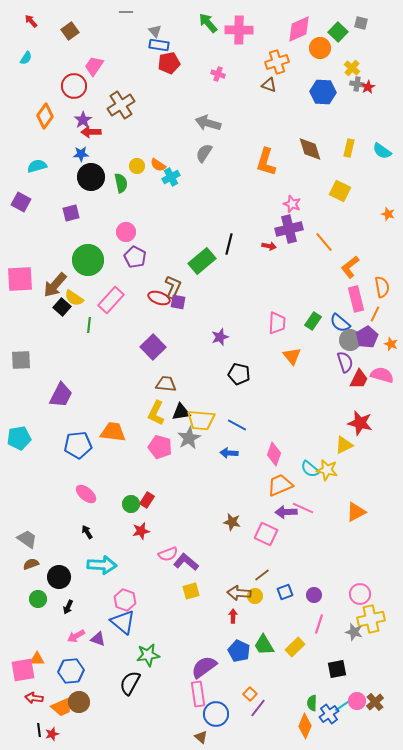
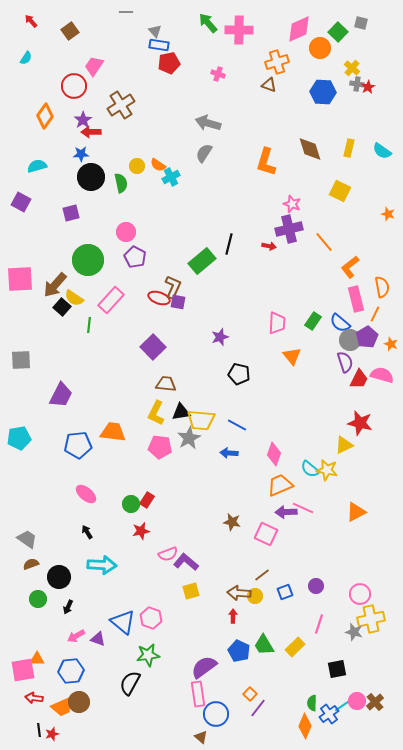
pink pentagon at (160, 447): rotated 10 degrees counterclockwise
purple circle at (314, 595): moved 2 px right, 9 px up
pink hexagon at (125, 600): moved 26 px right, 18 px down
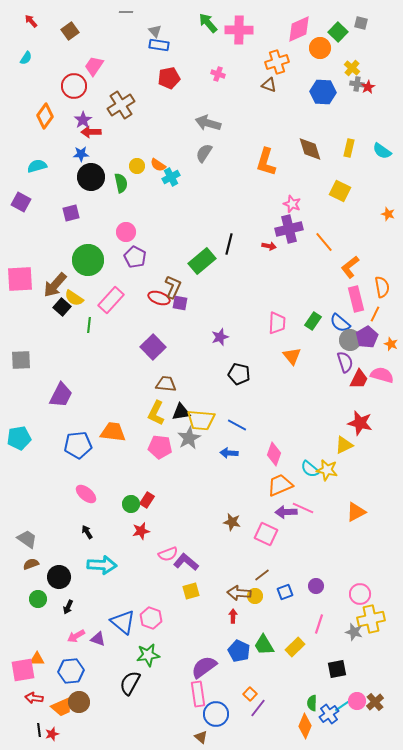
red pentagon at (169, 63): moved 15 px down
purple square at (178, 302): moved 2 px right, 1 px down
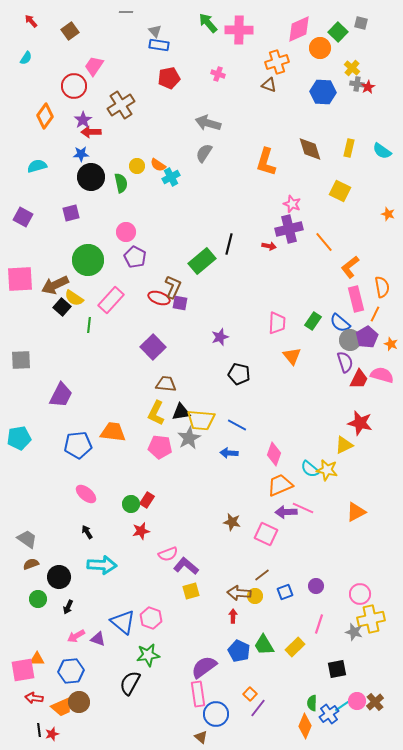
purple square at (21, 202): moved 2 px right, 15 px down
brown arrow at (55, 285): rotated 24 degrees clockwise
purple L-shape at (186, 562): moved 4 px down
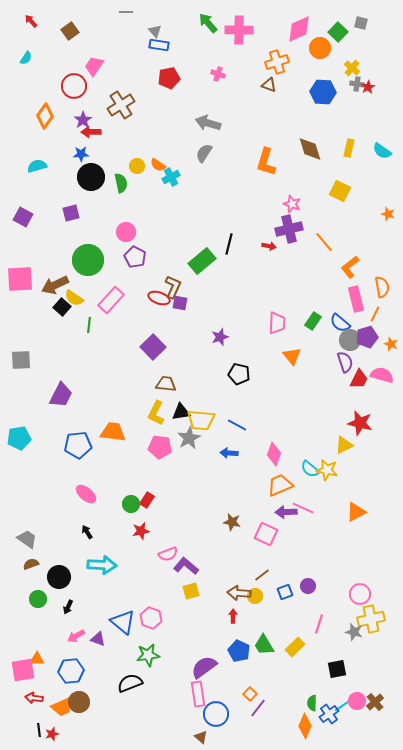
purple pentagon at (367, 337): rotated 15 degrees clockwise
purple circle at (316, 586): moved 8 px left
black semicircle at (130, 683): rotated 40 degrees clockwise
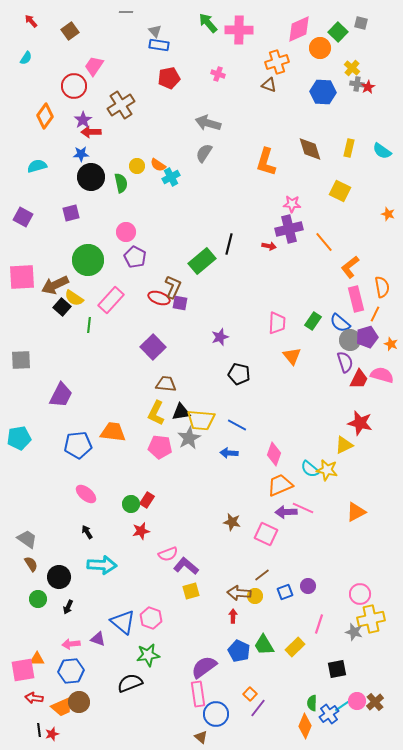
pink star at (292, 204): rotated 18 degrees counterclockwise
pink square at (20, 279): moved 2 px right, 2 px up
brown semicircle at (31, 564): rotated 77 degrees clockwise
pink arrow at (76, 636): moved 5 px left, 8 px down; rotated 24 degrees clockwise
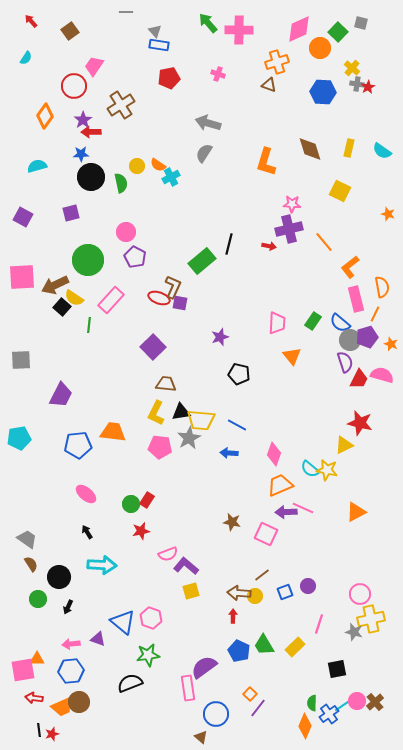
pink rectangle at (198, 694): moved 10 px left, 6 px up
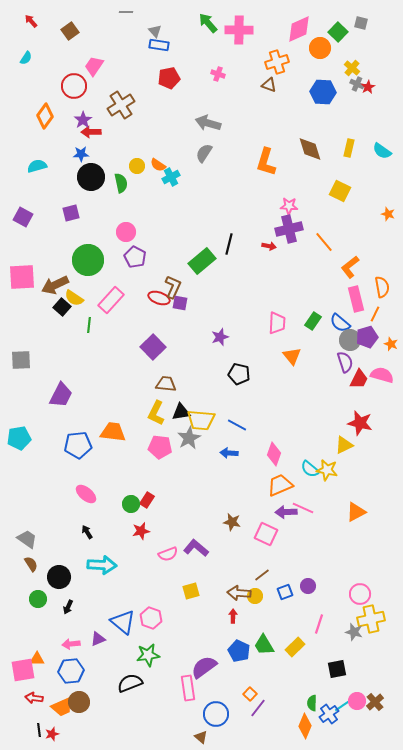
gray cross at (357, 84): rotated 16 degrees clockwise
pink star at (292, 204): moved 3 px left, 2 px down
purple L-shape at (186, 566): moved 10 px right, 18 px up
purple triangle at (98, 639): rotated 42 degrees counterclockwise
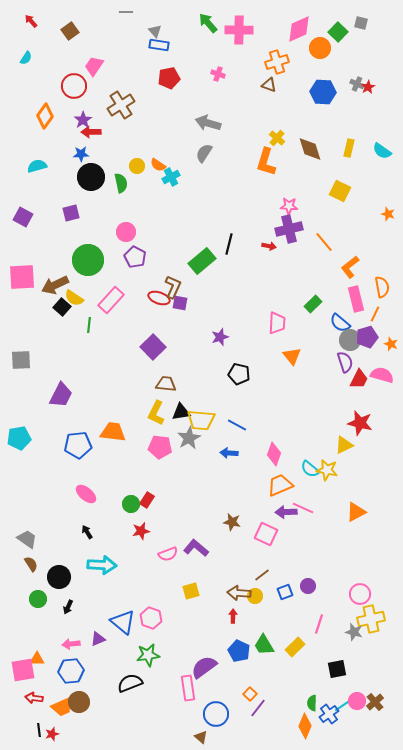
yellow cross at (352, 68): moved 75 px left, 70 px down
green rectangle at (313, 321): moved 17 px up; rotated 12 degrees clockwise
